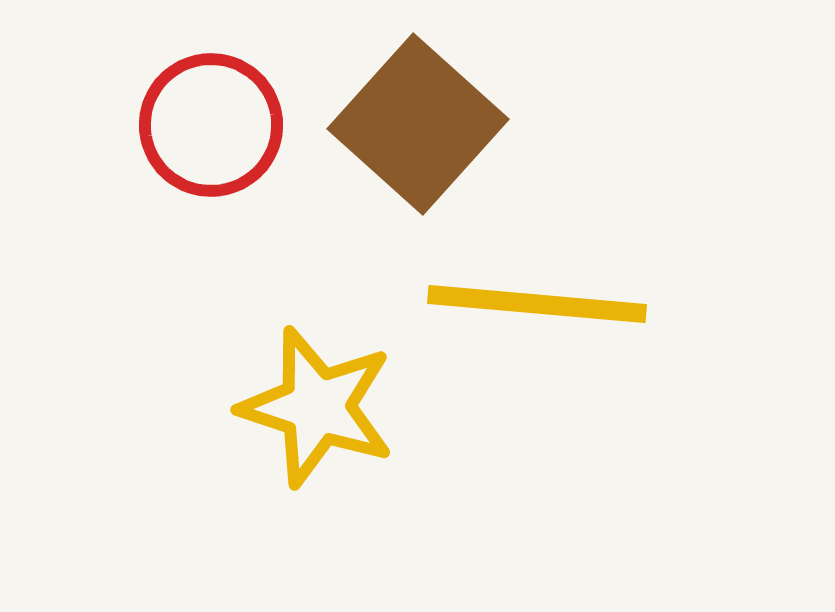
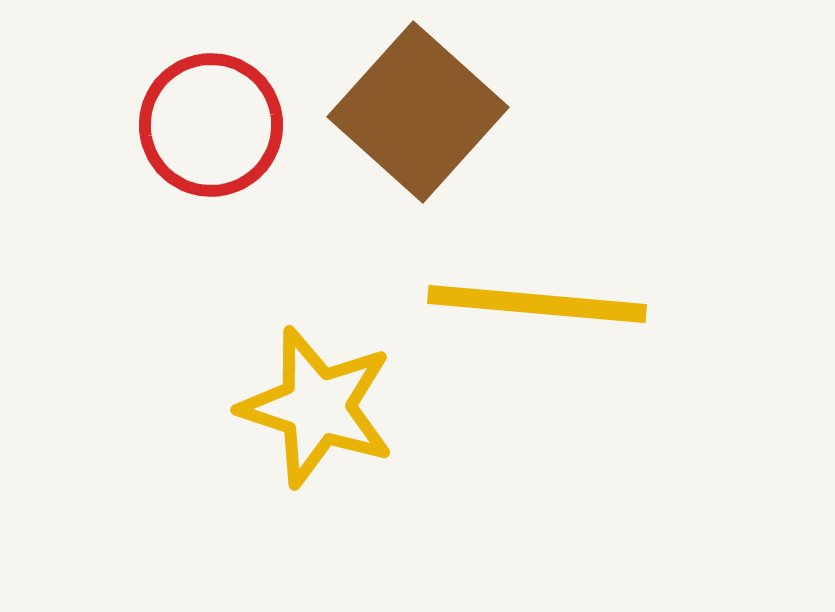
brown square: moved 12 px up
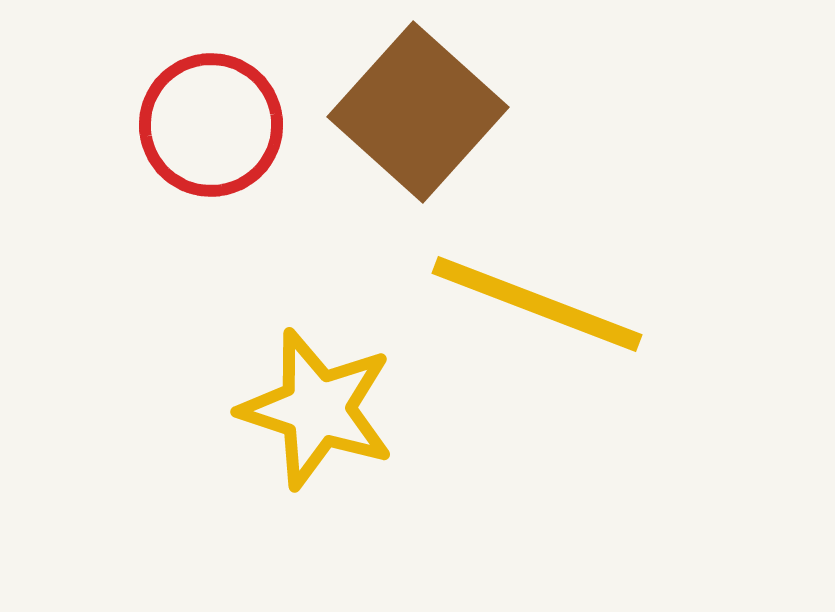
yellow line: rotated 16 degrees clockwise
yellow star: moved 2 px down
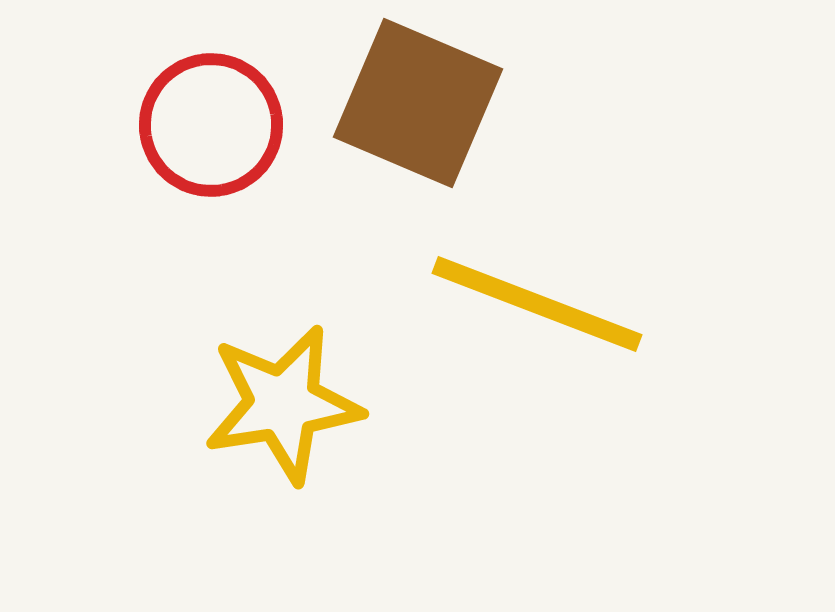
brown square: moved 9 px up; rotated 19 degrees counterclockwise
yellow star: moved 34 px left, 5 px up; rotated 27 degrees counterclockwise
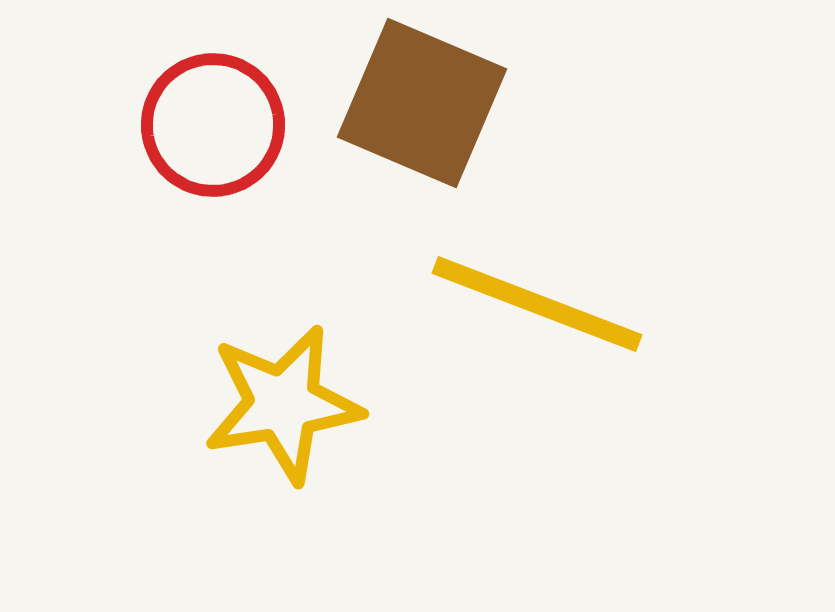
brown square: moved 4 px right
red circle: moved 2 px right
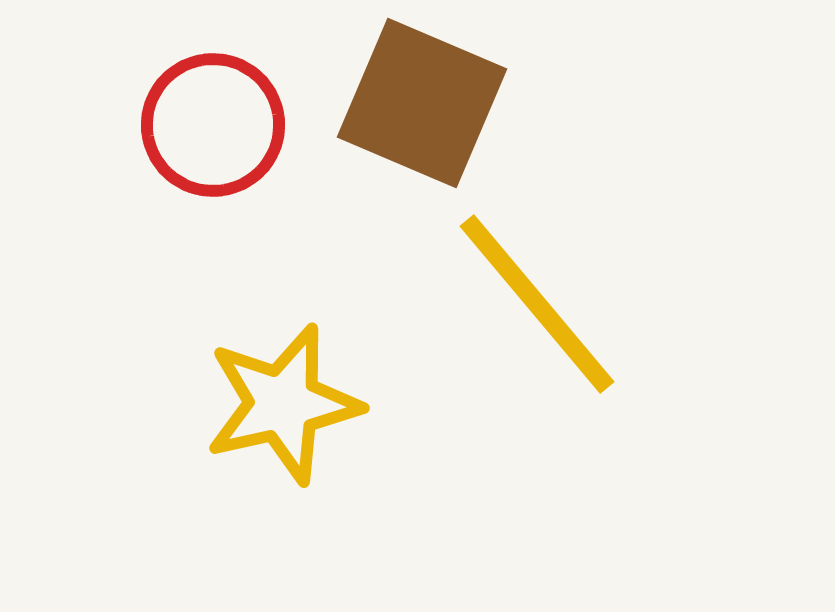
yellow line: rotated 29 degrees clockwise
yellow star: rotated 4 degrees counterclockwise
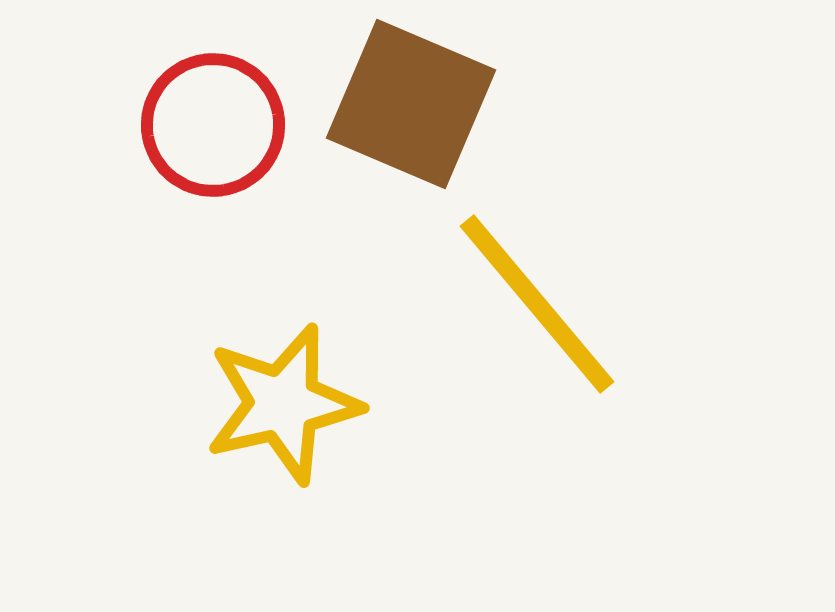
brown square: moved 11 px left, 1 px down
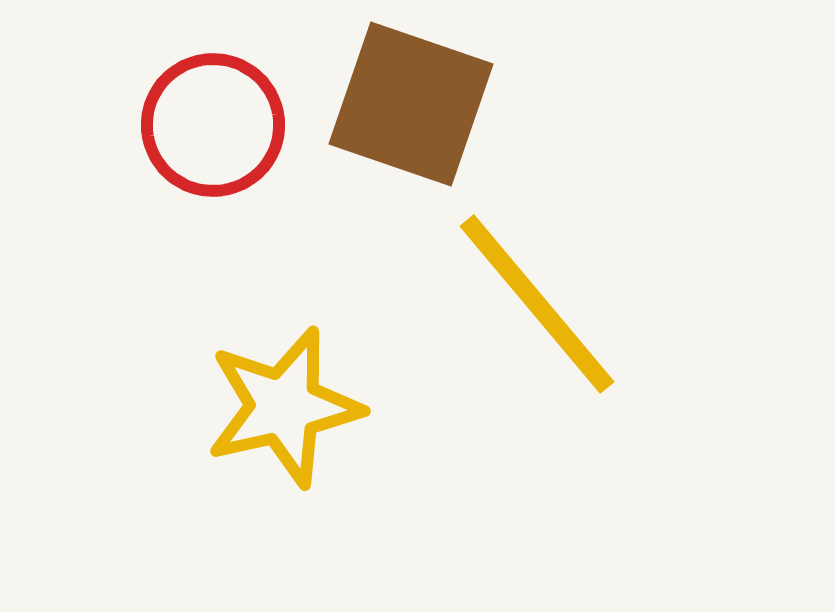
brown square: rotated 4 degrees counterclockwise
yellow star: moved 1 px right, 3 px down
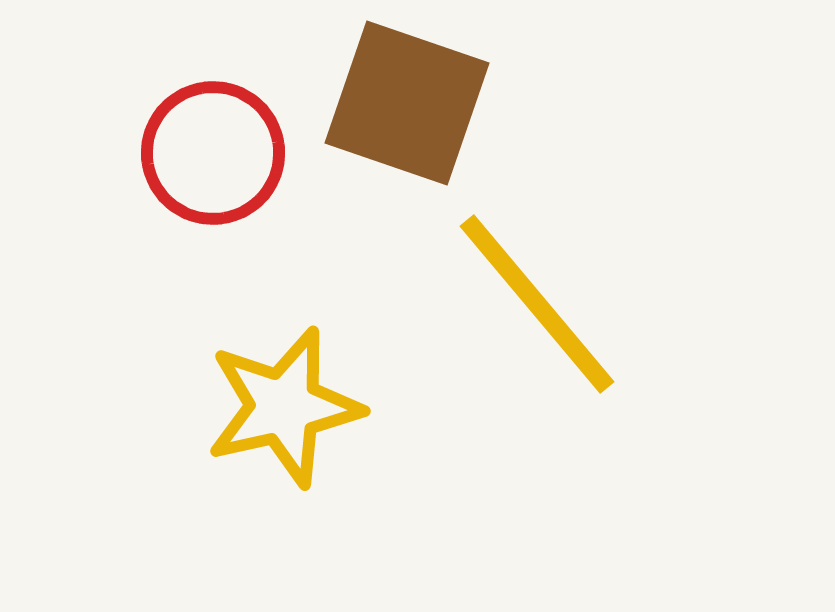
brown square: moved 4 px left, 1 px up
red circle: moved 28 px down
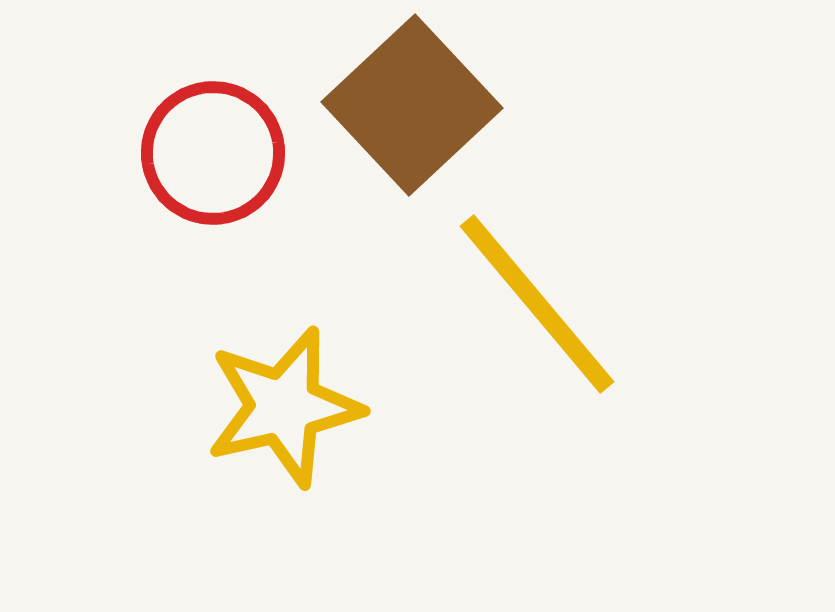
brown square: moved 5 px right, 2 px down; rotated 28 degrees clockwise
